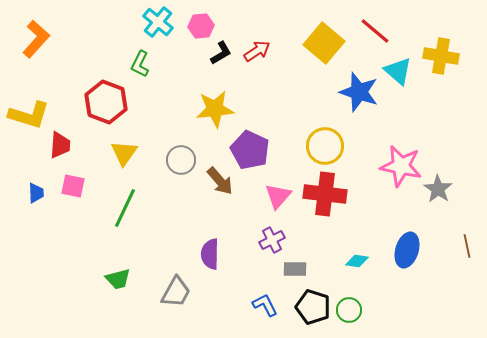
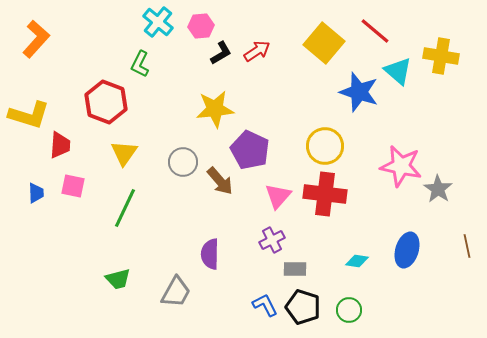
gray circle: moved 2 px right, 2 px down
black pentagon: moved 10 px left
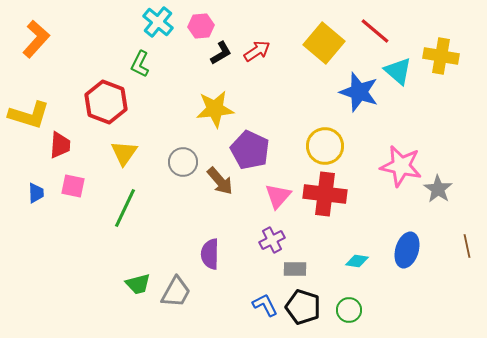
green trapezoid: moved 20 px right, 5 px down
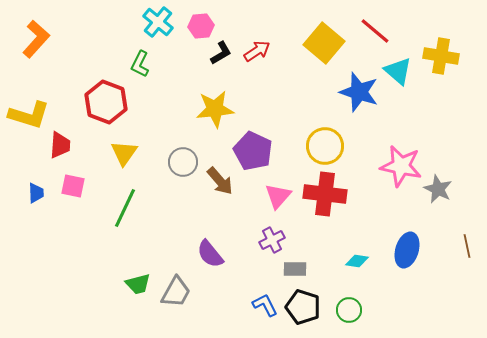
purple pentagon: moved 3 px right, 1 px down
gray star: rotated 8 degrees counterclockwise
purple semicircle: rotated 40 degrees counterclockwise
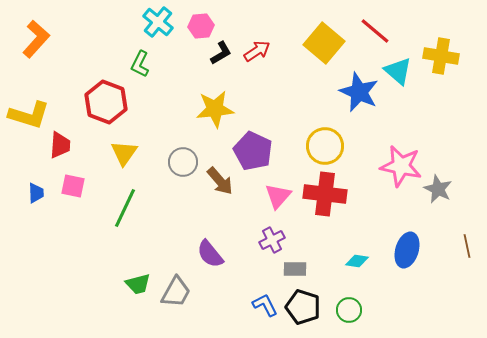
blue star: rotated 6 degrees clockwise
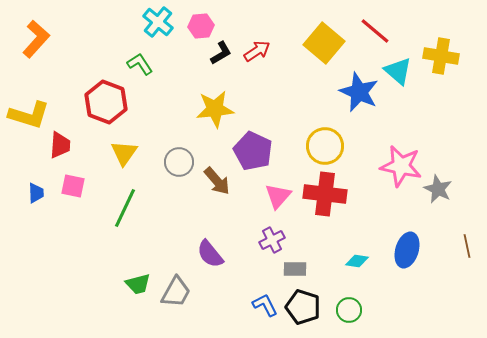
green L-shape: rotated 120 degrees clockwise
gray circle: moved 4 px left
brown arrow: moved 3 px left
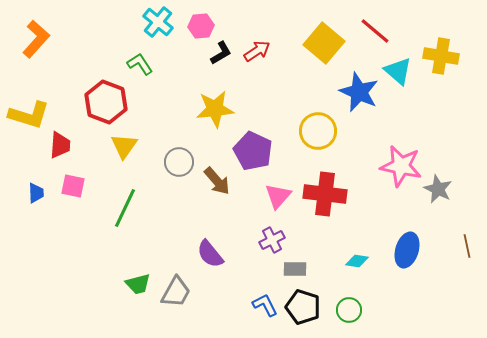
yellow circle: moved 7 px left, 15 px up
yellow triangle: moved 7 px up
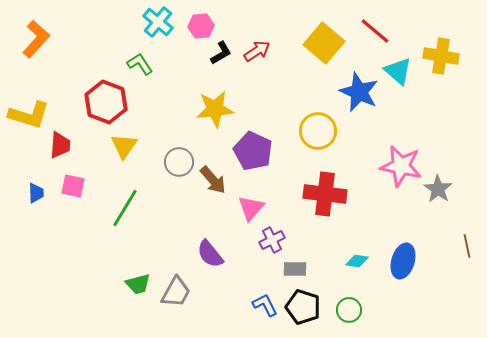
brown arrow: moved 4 px left, 1 px up
gray star: rotated 8 degrees clockwise
pink triangle: moved 27 px left, 12 px down
green line: rotated 6 degrees clockwise
blue ellipse: moved 4 px left, 11 px down
